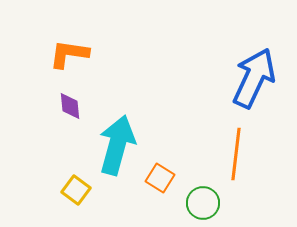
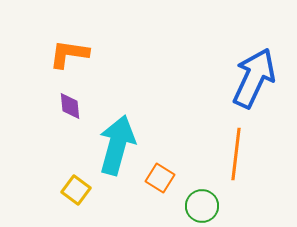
green circle: moved 1 px left, 3 px down
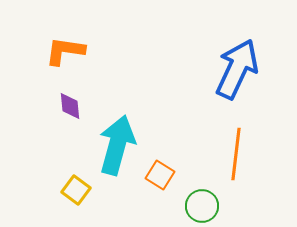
orange L-shape: moved 4 px left, 3 px up
blue arrow: moved 17 px left, 9 px up
orange square: moved 3 px up
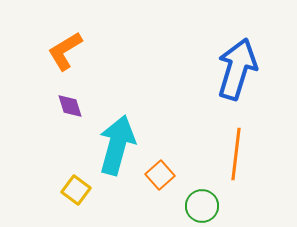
orange L-shape: rotated 39 degrees counterclockwise
blue arrow: rotated 8 degrees counterclockwise
purple diamond: rotated 12 degrees counterclockwise
orange square: rotated 16 degrees clockwise
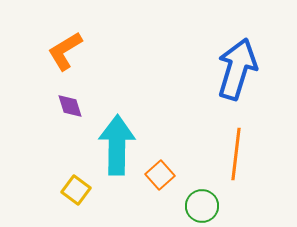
cyan arrow: rotated 14 degrees counterclockwise
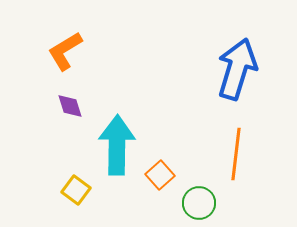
green circle: moved 3 px left, 3 px up
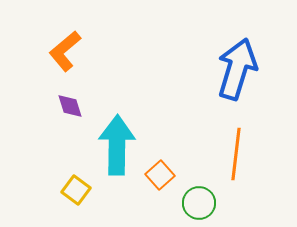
orange L-shape: rotated 9 degrees counterclockwise
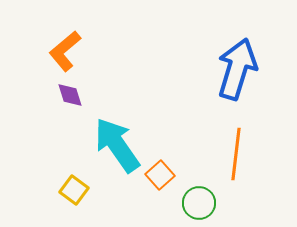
purple diamond: moved 11 px up
cyan arrow: rotated 36 degrees counterclockwise
yellow square: moved 2 px left
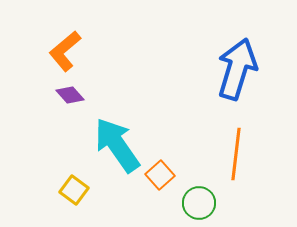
purple diamond: rotated 24 degrees counterclockwise
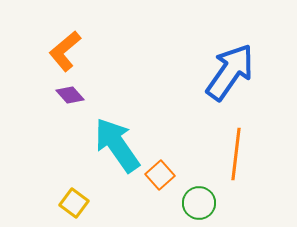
blue arrow: moved 7 px left, 3 px down; rotated 18 degrees clockwise
yellow square: moved 13 px down
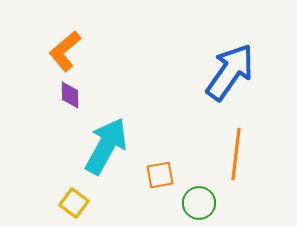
purple diamond: rotated 40 degrees clockwise
cyan arrow: moved 11 px left, 1 px down; rotated 64 degrees clockwise
orange square: rotated 32 degrees clockwise
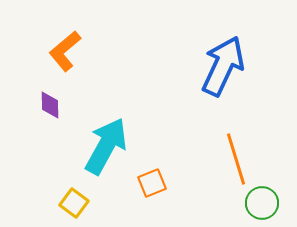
blue arrow: moved 7 px left, 6 px up; rotated 10 degrees counterclockwise
purple diamond: moved 20 px left, 10 px down
orange line: moved 5 px down; rotated 24 degrees counterclockwise
orange square: moved 8 px left, 8 px down; rotated 12 degrees counterclockwise
green circle: moved 63 px right
